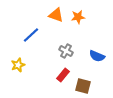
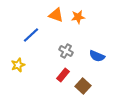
brown square: rotated 28 degrees clockwise
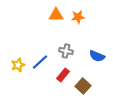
orange triangle: rotated 21 degrees counterclockwise
blue line: moved 9 px right, 27 px down
gray cross: rotated 16 degrees counterclockwise
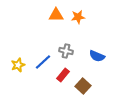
blue line: moved 3 px right
